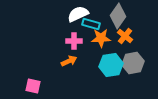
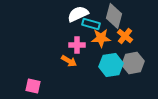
gray diamond: moved 4 px left; rotated 20 degrees counterclockwise
pink cross: moved 3 px right, 4 px down
orange arrow: rotated 56 degrees clockwise
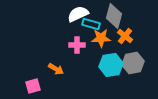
orange arrow: moved 13 px left, 8 px down
pink square: rotated 28 degrees counterclockwise
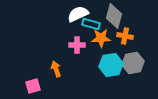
orange cross: rotated 28 degrees counterclockwise
orange arrow: rotated 140 degrees counterclockwise
